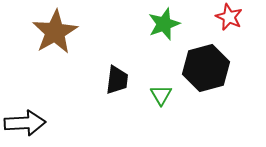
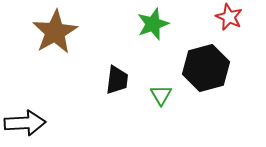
green star: moved 11 px left
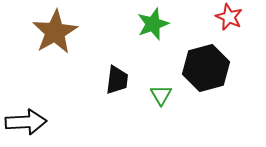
black arrow: moved 1 px right, 1 px up
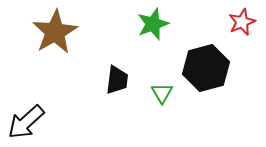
red star: moved 13 px right, 5 px down; rotated 24 degrees clockwise
green triangle: moved 1 px right, 2 px up
black arrow: rotated 141 degrees clockwise
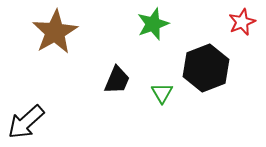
black hexagon: rotated 6 degrees counterclockwise
black trapezoid: rotated 16 degrees clockwise
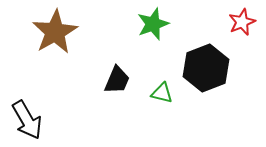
green triangle: rotated 45 degrees counterclockwise
black arrow: moved 1 px right, 2 px up; rotated 78 degrees counterclockwise
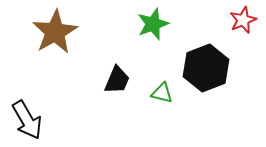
red star: moved 1 px right, 2 px up
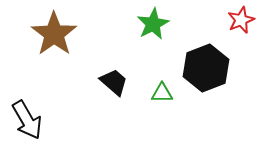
red star: moved 2 px left
green star: rotated 8 degrees counterclockwise
brown star: moved 1 px left, 2 px down; rotated 6 degrees counterclockwise
black trapezoid: moved 3 px left, 2 px down; rotated 72 degrees counterclockwise
green triangle: rotated 15 degrees counterclockwise
